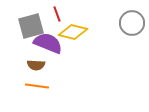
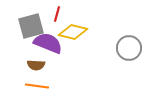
red line: rotated 35 degrees clockwise
gray circle: moved 3 px left, 25 px down
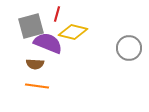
brown semicircle: moved 1 px left, 1 px up
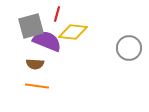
yellow diamond: rotated 8 degrees counterclockwise
purple semicircle: moved 1 px left, 2 px up
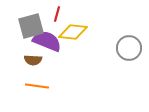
brown semicircle: moved 2 px left, 4 px up
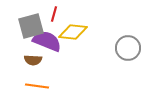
red line: moved 3 px left
gray circle: moved 1 px left
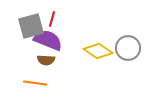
red line: moved 2 px left, 5 px down
yellow diamond: moved 25 px right, 19 px down; rotated 28 degrees clockwise
purple semicircle: moved 1 px right, 1 px up
brown semicircle: moved 13 px right
orange line: moved 2 px left, 3 px up
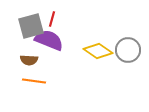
purple semicircle: moved 1 px right
gray circle: moved 2 px down
brown semicircle: moved 17 px left
orange line: moved 1 px left, 2 px up
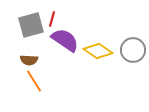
gray square: moved 1 px up
purple semicircle: moved 16 px right; rotated 12 degrees clockwise
gray circle: moved 5 px right
orange line: rotated 50 degrees clockwise
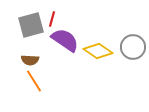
gray circle: moved 3 px up
brown semicircle: moved 1 px right
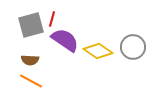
orange line: moved 3 px left; rotated 30 degrees counterclockwise
